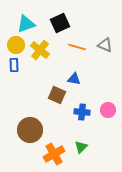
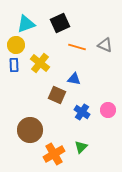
yellow cross: moved 13 px down
blue cross: rotated 28 degrees clockwise
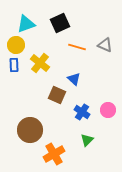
blue triangle: rotated 32 degrees clockwise
green triangle: moved 6 px right, 7 px up
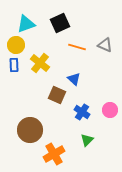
pink circle: moved 2 px right
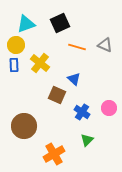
pink circle: moved 1 px left, 2 px up
brown circle: moved 6 px left, 4 px up
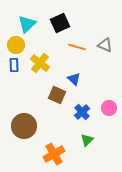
cyan triangle: moved 1 px right; rotated 24 degrees counterclockwise
blue cross: rotated 14 degrees clockwise
